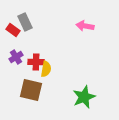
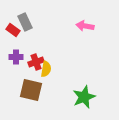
purple cross: rotated 32 degrees clockwise
red cross: rotated 21 degrees counterclockwise
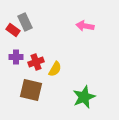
yellow semicircle: moved 9 px right; rotated 21 degrees clockwise
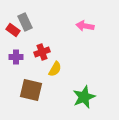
red cross: moved 6 px right, 10 px up
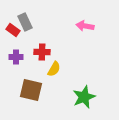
red cross: rotated 21 degrees clockwise
yellow semicircle: moved 1 px left
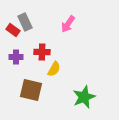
pink arrow: moved 17 px left, 2 px up; rotated 66 degrees counterclockwise
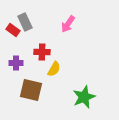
purple cross: moved 6 px down
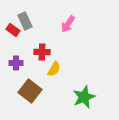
gray rectangle: moved 1 px up
brown square: moved 1 px left, 1 px down; rotated 25 degrees clockwise
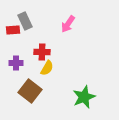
red rectangle: rotated 40 degrees counterclockwise
yellow semicircle: moved 7 px left, 1 px up
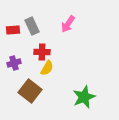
gray rectangle: moved 7 px right, 5 px down
purple cross: moved 2 px left; rotated 16 degrees counterclockwise
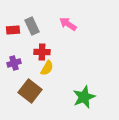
pink arrow: rotated 90 degrees clockwise
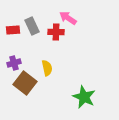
pink arrow: moved 6 px up
red cross: moved 14 px right, 20 px up
yellow semicircle: rotated 42 degrees counterclockwise
brown square: moved 5 px left, 8 px up
green star: rotated 25 degrees counterclockwise
